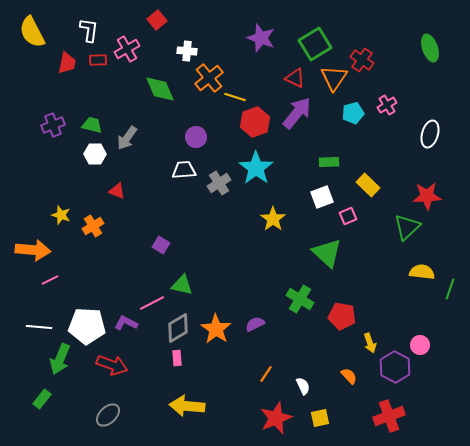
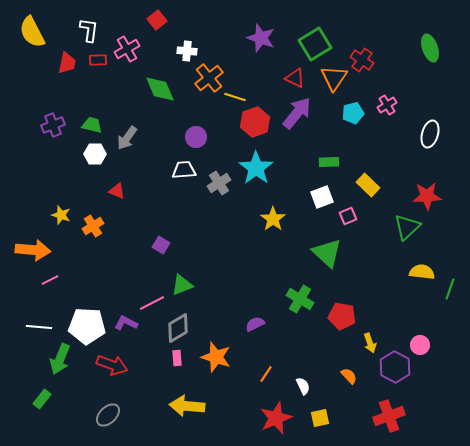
green triangle at (182, 285): rotated 35 degrees counterclockwise
orange star at (216, 329): moved 28 px down; rotated 16 degrees counterclockwise
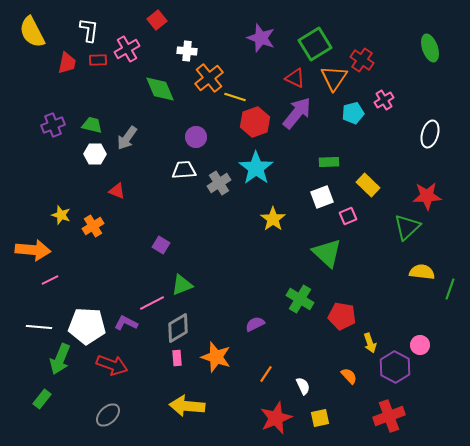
pink cross at (387, 105): moved 3 px left, 5 px up
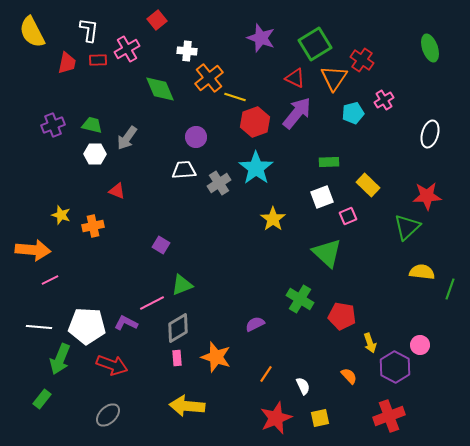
orange cross at (93, 226): rotated 20 degrees clockwise
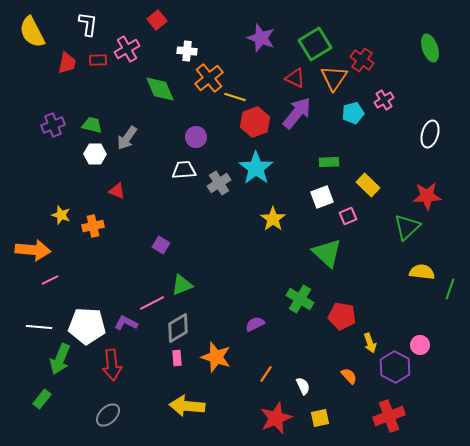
white L-shape at (89, 30): moved 1 px left, 6 px up
red arrow at (112, 365): rotated 64 degrees clockwise
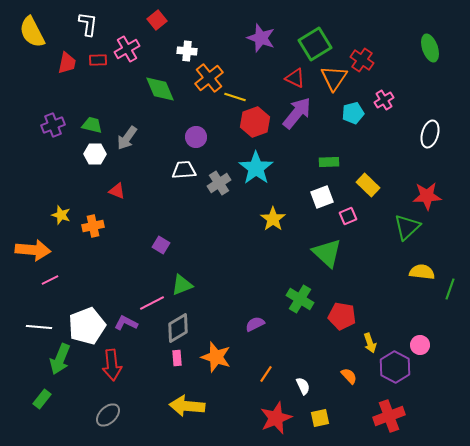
white pentagon at (87, 326): rotated 24 degrees counterclockwise
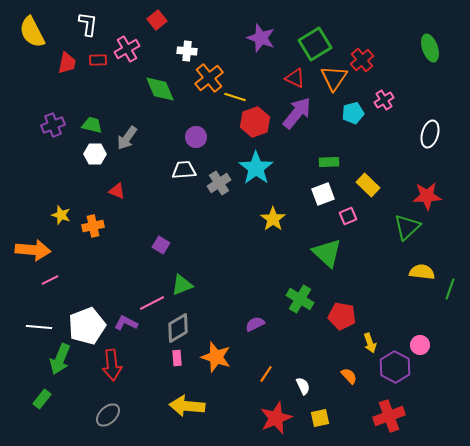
red cross at (362, 60): rotated 15 degrees clockwise
white square at (322, 197): moved 1 px right, 3 px up
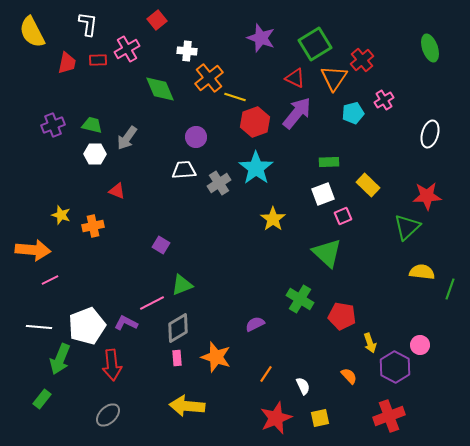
pink square at (348, 216): moved 5 px left
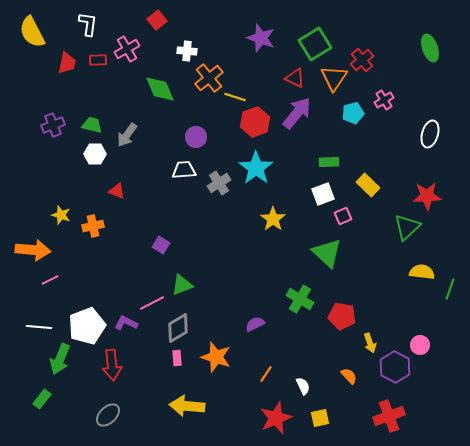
gray arrow at (127, 138): moved 3 px up
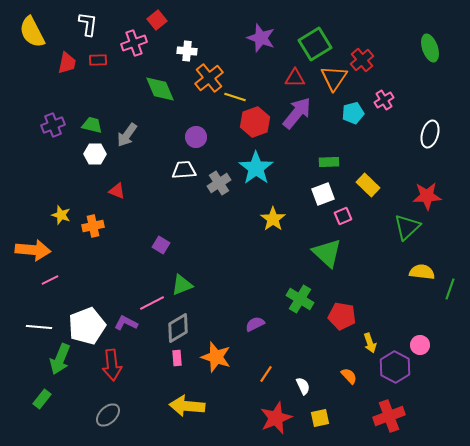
pink cross at (127, 49): moved 7 px right, 6 px up; rotated 10 degrees clockwise
red triangle at (295, 78): rotated 25 degrees counterclockwise
